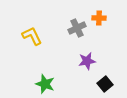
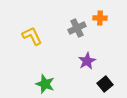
orange cross: moved 1 px right
purple star: rotated 18 degrees counterclockwise
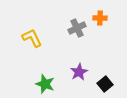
yellow L-shape: moved 2 px down
purple star: moved 8 px left, 11 px down
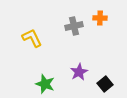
gray cross: moved 3 px left, 2 px up; rotated 12 degrees clockwise
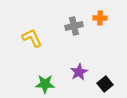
green star: rotated 18 degrees counterclockwise
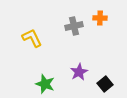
green star: rotated 18 degrees clockwise
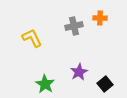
green star: rotated 12 degrees clockwise
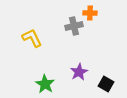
orange cross: moved 10 px left, 5 px up
black square: moved 1 px right; rotated 21 degrees counterclockwise
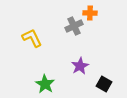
gray cross: rotated 12 degrees counterclockwise
purple star: moved 1 px right, 6 px up
black square: moved 2 px left
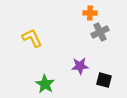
gray cross: moved 26 px right, 6 px down
purple star: rotated 24 degrees clockwise
black square: moved 4 px up; rotated 14 degrees counterclockwise
